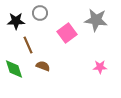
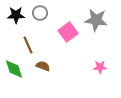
black star: moved 6 px up
pink square: moved 1 px right, 1 px up
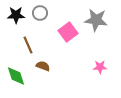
green diamond: moved 2 px right, 7 px down
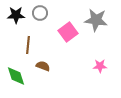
brown line: rotated 30 degrees clockwise
pink star: moved 1 px up
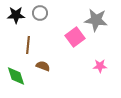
pink square: moved 7 px right, 5 px down
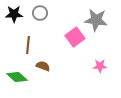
black star: moved 2 px left, 1 px up
green diamond: moved 1 px right, 1 px down; rotated 30 degrees counterclockwise
